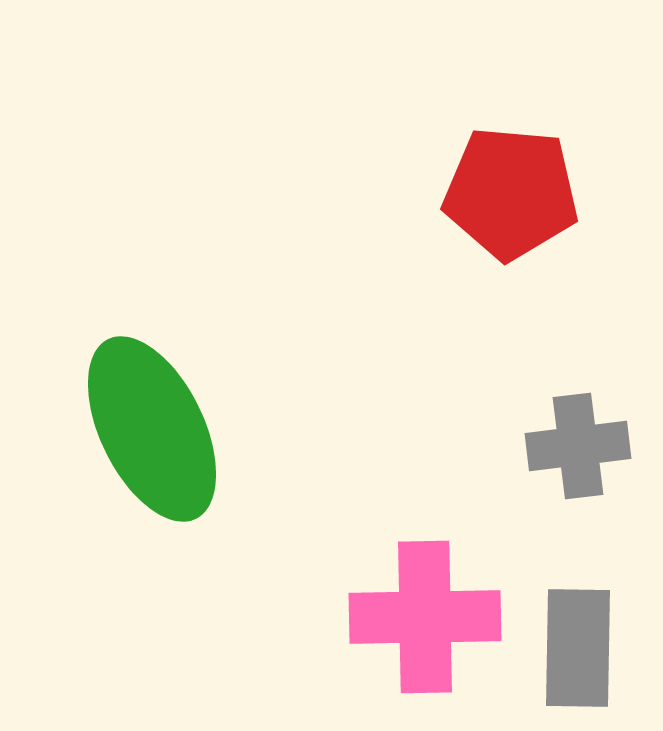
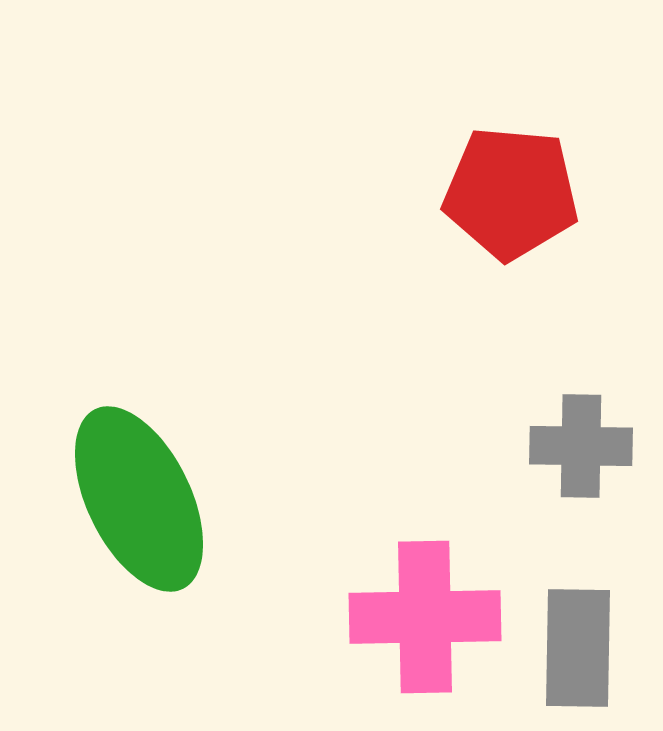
green ellipse: moved 13 px left, 70 px down
gray cross: moved 3 px right; rotated 8 degrees clockwise
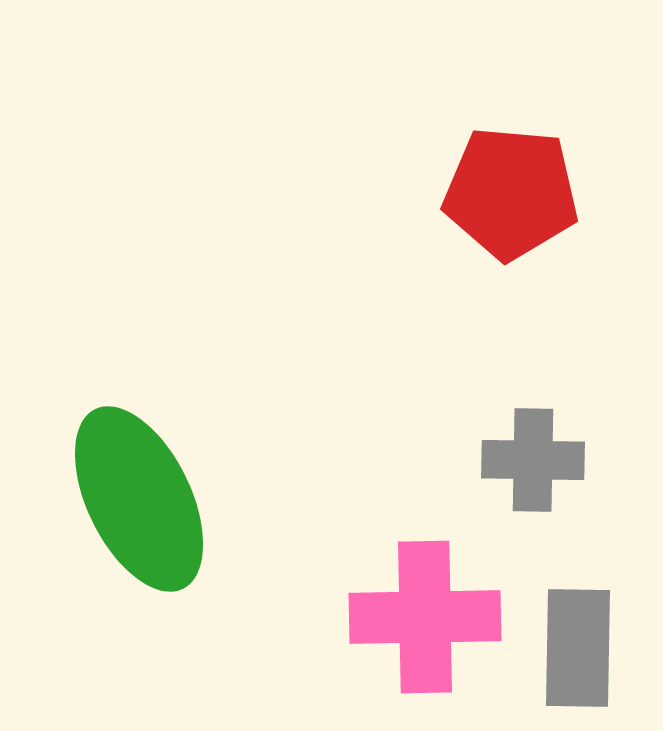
gray cross: moved 48 px left, 14 px down
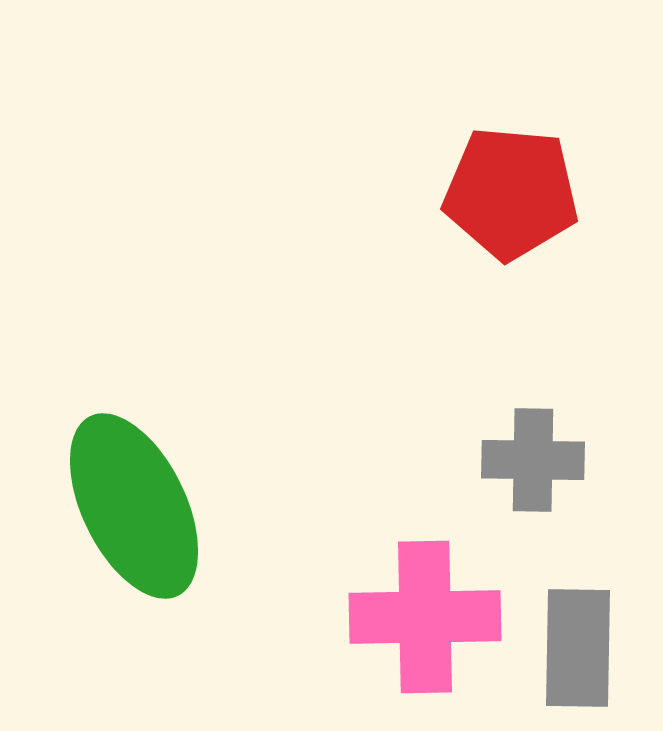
green ellipse: moved 5 px left, 7 px down
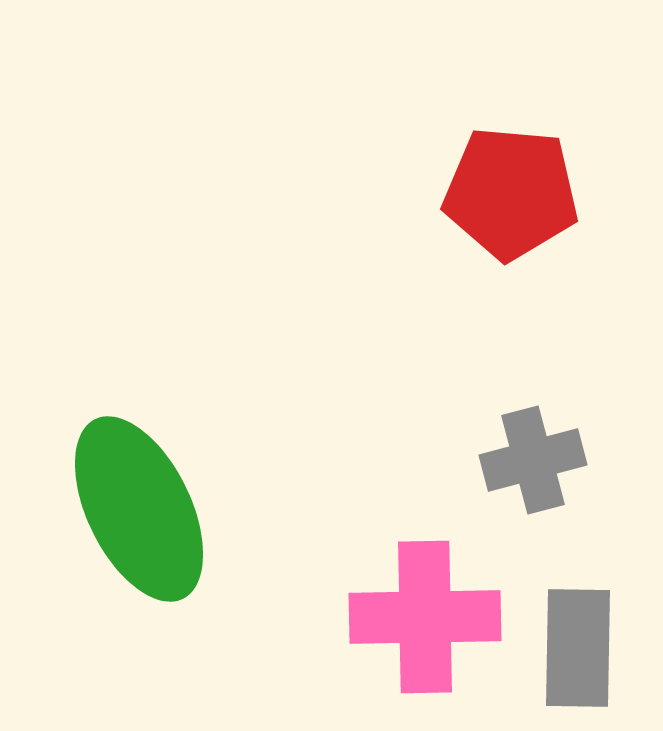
gray cross: rotated 16 degrees counterclockwise
green ellipse: moved 5 px right, 3 px down
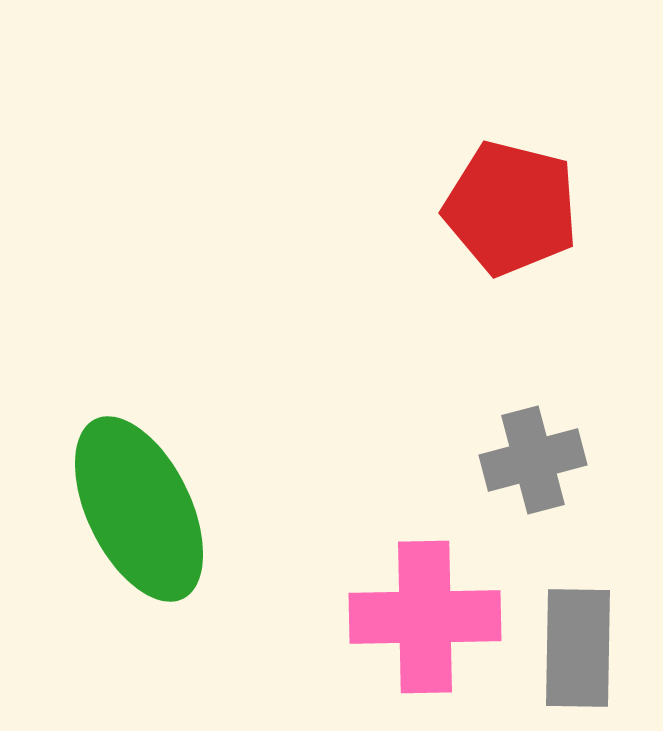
red pentagon: moved 15 px down; rotated 9 degrees clockwise
